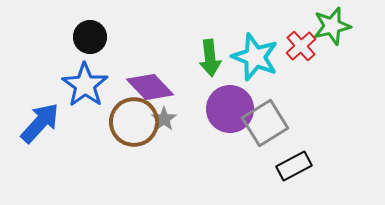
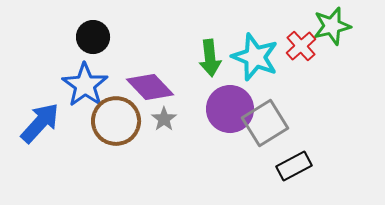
black circle: moved 3 px right
brown circle: moved 18 px left, 1 px up
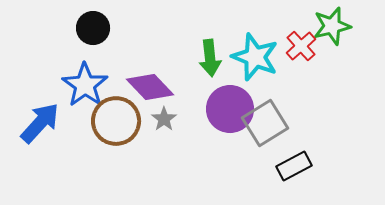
black circle: moved 9 px up
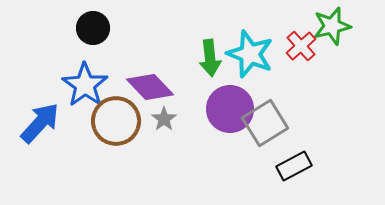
cyan star: moved 5 px left, 3 px up
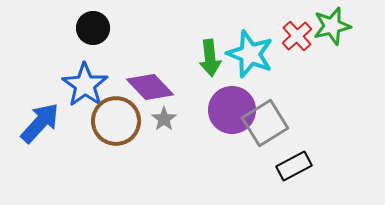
red cross: moved 4 px left, 10 px up
purple circle: moved 2 px right, 1 px down
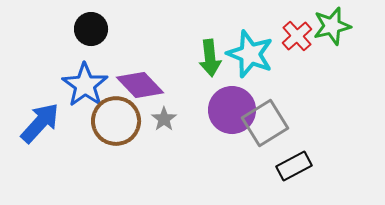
black circle: moved 2 px left, 1 px down
purple diamond: moved 10 px left, 2 px up
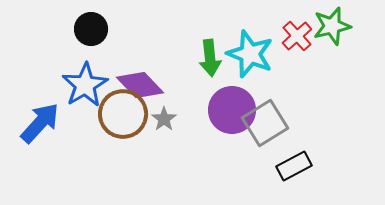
blue star: rotated 6 degrees clockwise
brown circle: moved 7 px right, 7 px up
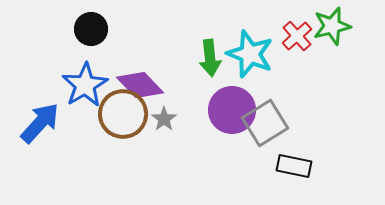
black rectangle: rotated 40 degrees clockwise
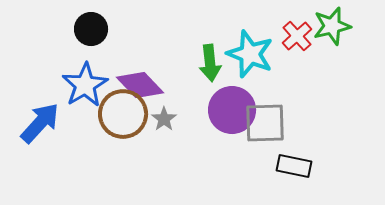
green arrow: moved 5 px down
gray square: rotated 30 degrees clockwise
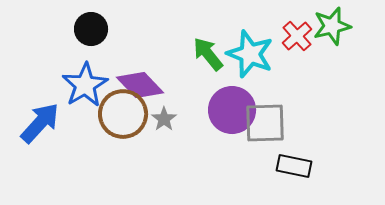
green arrow: moved 2 px left, 9 px up; rotated 147 degrees clockwise
